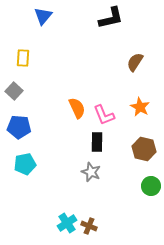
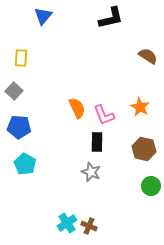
yellow rectangle: moved 2 px left
brown semicircle: moved 13 px right, 6 px up; rotated 90 degrees clockwise
cyan pentagon: rotated 30 degrees counterclockwise
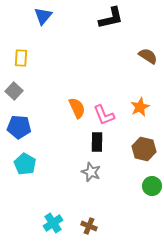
orange star: rotated 18 degrees clockwise
green circle: moved 1 px right
cyan cross: moved 14 px left
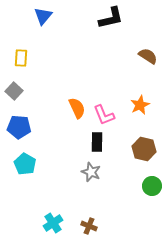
orange star: moved 2 px up
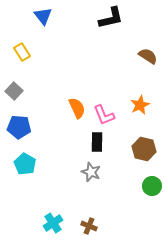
blue triangle: rotated 18 degrees counterclockwise
yellow rectangle: moved 1 px right, 6 px up; rotated 36 degrees counterclockwise
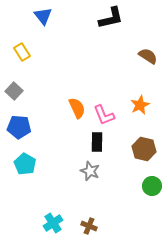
gray star: moved 1 px left, 1 px up
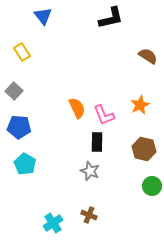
brown cross: moved 11 px up
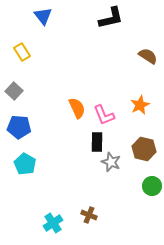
gray star: moved 21 px right, 9 px up
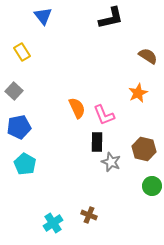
orange star: moved 2 px left, 12 px up
blue pentagon: rotated 15 degrees counterclockwise
